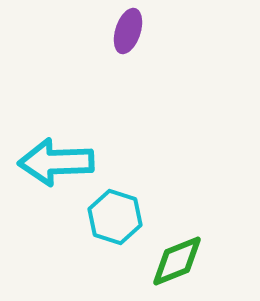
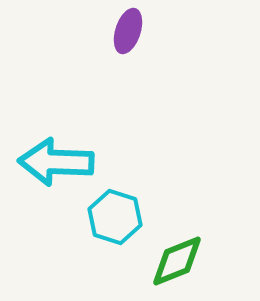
cyan arrow: rotated 4 degrees clockwise
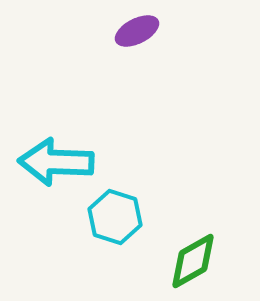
purple ellipse: moved 9 px right; rotated 45 degrees clockwise
green diamond: moved 16 px right; rotated 8 degrees counterclockwise
